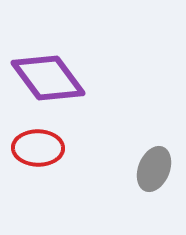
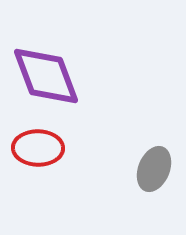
purple diamond: moved 2 px left, 2 px up; rotated 16 degrees clockwise
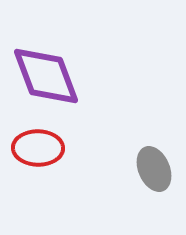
gray ellipse: rotated 45 degrees counterclockwise
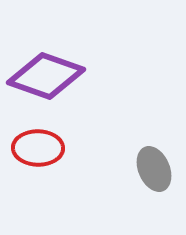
purple diamond: rotated 50 degrees counterclockwise
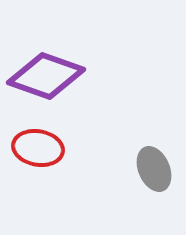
red ellipse: rotated 9 degrees clockwise
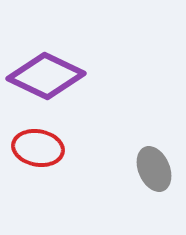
purple diamond: rotated 6 degrees clockwise
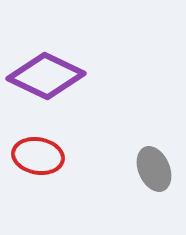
red ellipse: moved 8 px down
